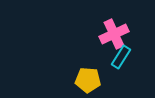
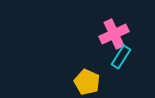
yellow pentagon: moved 1 px left, 2 px down; rotated 20 degrees clockwise
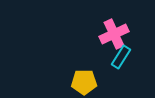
yellow pentagon: moved 3 px left; rotated 25 degrees counterclockwise
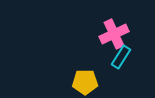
yellow pentagon: moved 1 px right
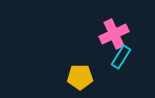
yellow pentagon: moved 5 px left, 5 px up
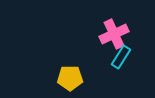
yellow pentagon: moved 10 px left, 1 px down
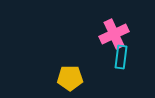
cyan rectangle: rotated 25 degrees counterclockwise
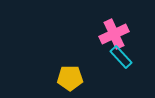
cyan rectangle: rotated 50 degrees counterclockwise
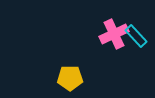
cyan rectangle: moved 15 px right, 21 px up
